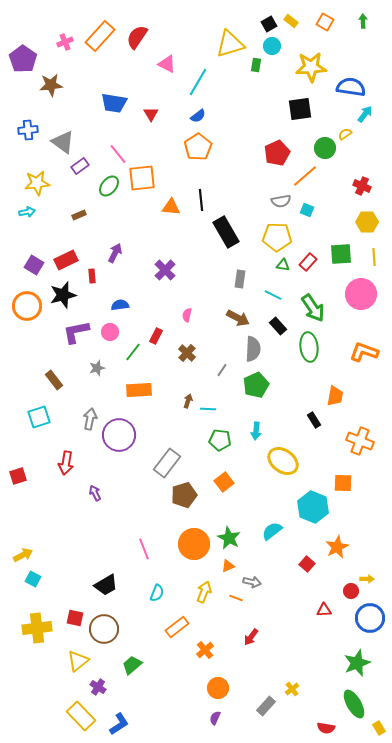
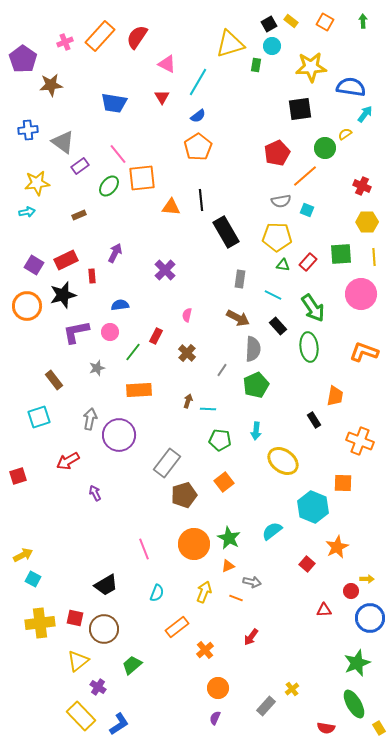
red triangle at (151, 114): moved 11 px right, 17 px up
red arrow at (66, 463): moved 2 px right, 2 px up; rotated 50 degrees clockwise
yellow cross at (37, 628): moved 3 px right, 5 px up
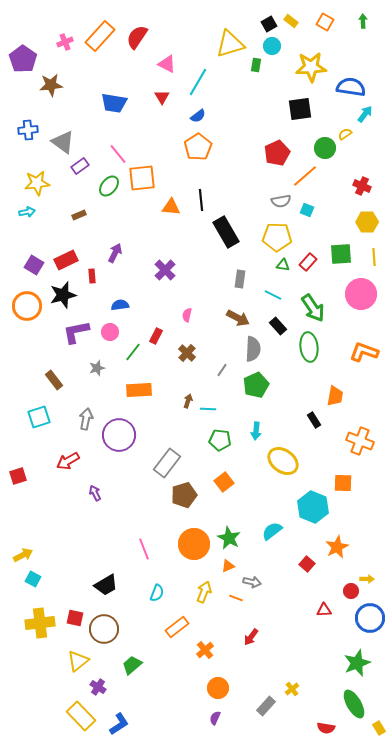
gray arrow at (90, 419): moved 4 px left
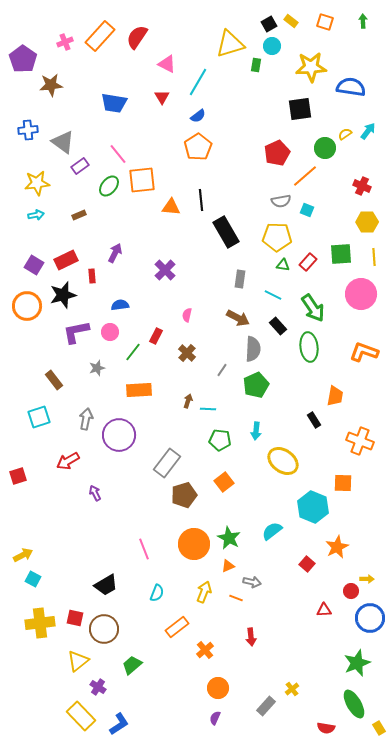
orange square at (325, 22): rotated 12 degrees counterclockwise
cyan arrow at (365, 114): moved 3 px right, 17 px down
orange square at (142, 178): moved 2 px down
cyan arrow at (27, 212): moved 9 px right, 3 px down
red arrow at (251, 637): rotated 42 degrees counterclockwise
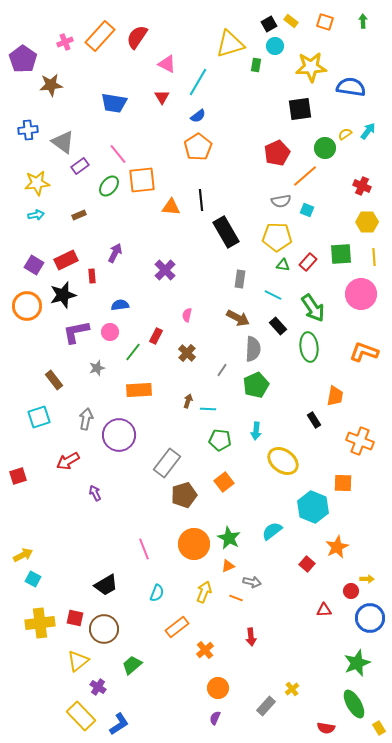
cyan circle at (272, 46): moved 3 px right
